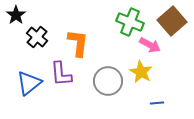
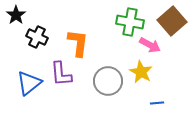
green cross: rotated 12 degrees counterclockwise
black cross: rotated 15 degrees counterclockwise
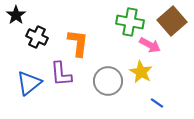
blue line: rotated 40 degrees clockwise
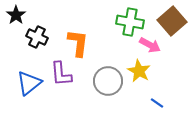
yellow star: moved 2 px left, 1 px up
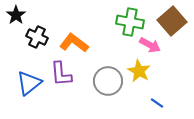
orange L-shape: moved 4 px left; rotated 60 degrees counterclockwise
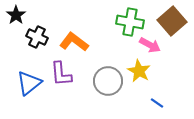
orange L-shape: moved 1 px up
